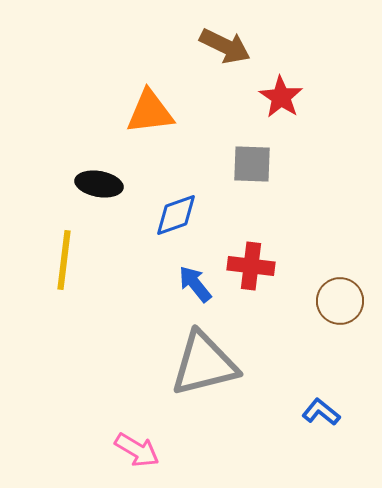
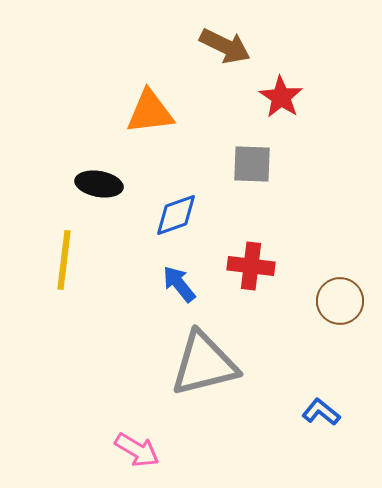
blue arrow: moved 16 px left
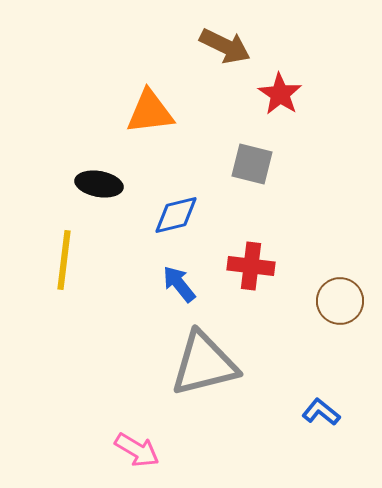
red star: moved 1 px left, 3 px up
gray square: rotated 12 degrees clockwise
blue diamond: rotated 6 degrees clockwise
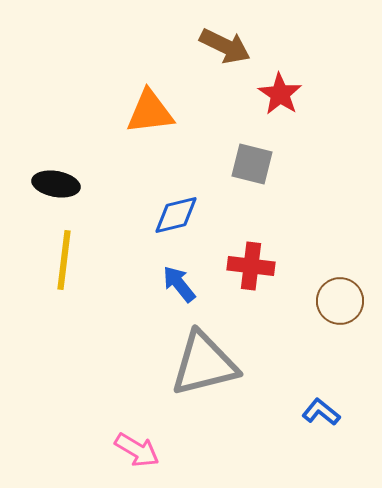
black ellipse: moved 43 px left
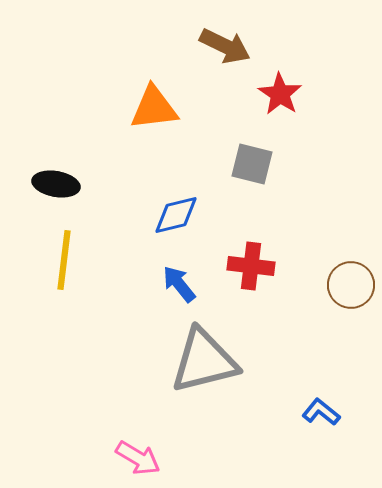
orange triangle: moved 4 px right, 4 px up
brown circle: moved 11 px right, 16 px up
gray triangle: moved 3 px up
pink arrow: moved 1 px right, 8 px down
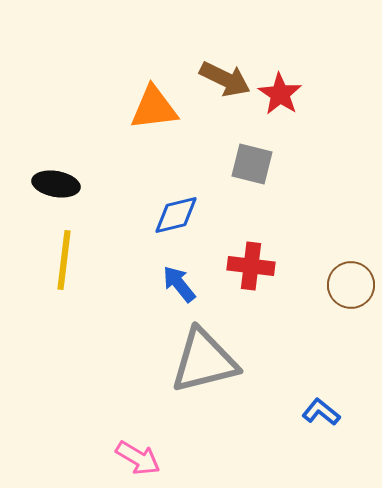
brown arrow: moved 33 px down
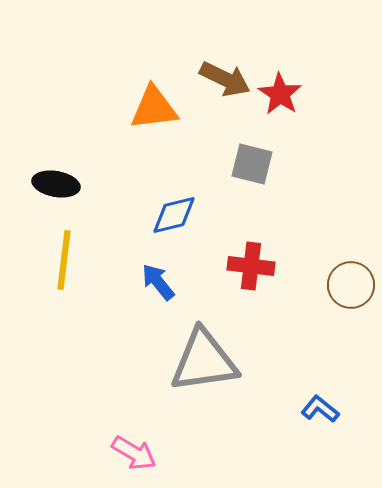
blue diamond: moved 2 px left
blue arrow: moved 21 px left, 2 px up
gray triangle: rotated 6 degrees clockwise
blue L-shape: moved 1 px left, 3 px up
pink arrow: moved 4 px left, 5 px up
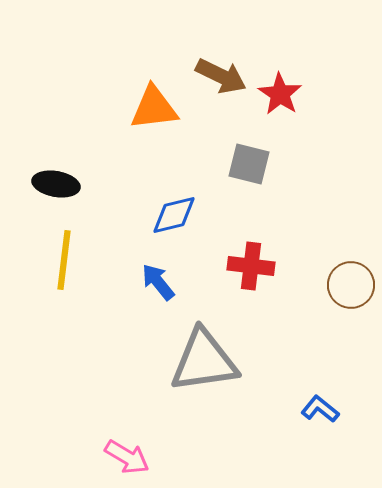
brown arrow: moved 4 px left, 3 px up
gray square: moved 3 px left
pink arrow: moved 7 px left, 4 px down
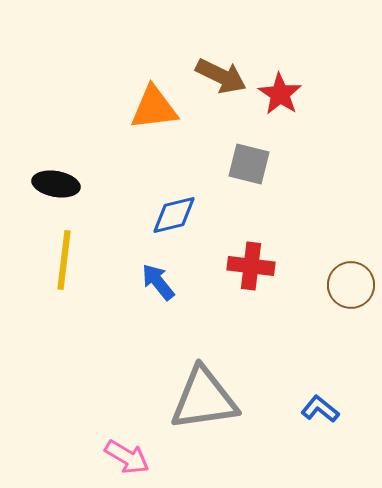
gray triangle: moved 38 px down
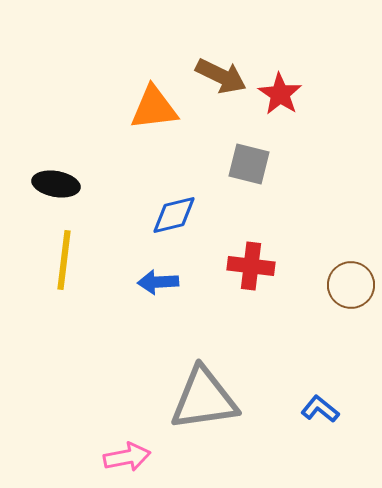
blue arrow: rotated 54 degrees counterclockwise
pink arrow: rotated 42 degrees counterclockwise
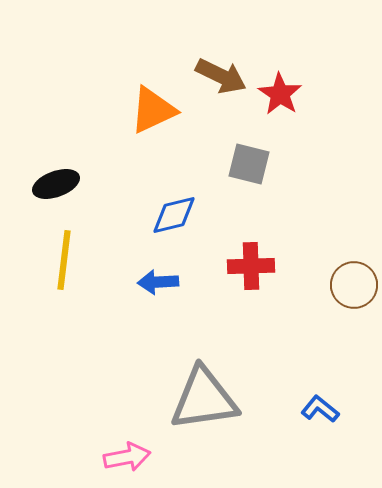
orange triangle: moved 1 px left, 2 px down; rotated 18 degrees counterclockwise
black ellipse: rotated 30 degrees counterclockwise
red cross: rotated 9 degrees counterclockwise
brown circle: moved 3 px right
